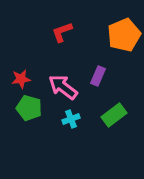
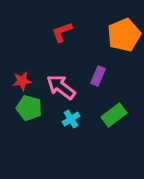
red star: moved 1 px right, 2 px down
pink arrow: moved 2 px left
cyan cross: rotated 12 degrees counterclockwise
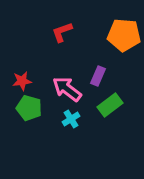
orange pentagon: rotated 28 degrees clockwise
pink arrow: moved 6 px right, 2 px down
green rectangle: moved 4 px left, 10 px up
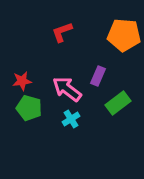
green rectangle: moved 8 px right, 2 px up
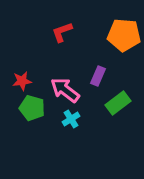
pink arrow: moved 2 px left, 1 px down
green pentagon: moved 3 px right
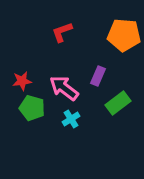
pink arrow: moved 1 px left, 2 px up
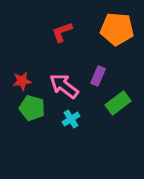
orange pentagon: moved 7 px left, 6 px up
pink arrow: moved 2 px up
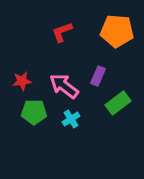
orange pentagon: moved 2 px down
green pentagon: moved 2 px right, 4 px down; rotated 15 degrees counterclockwise
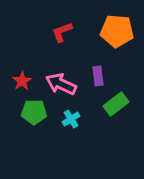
purple rectangle: rotated 30 degrees counterclockwise
red star: rotated 24 degrees counterclockwise
pink arrow: moved 3 px left, 2 px up; rotated 12 degrees counterclockwise
green rectangle: moved 2 px left, 1 px down
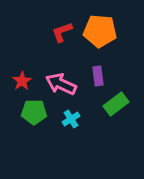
orange pentagon: moved 17 px left
